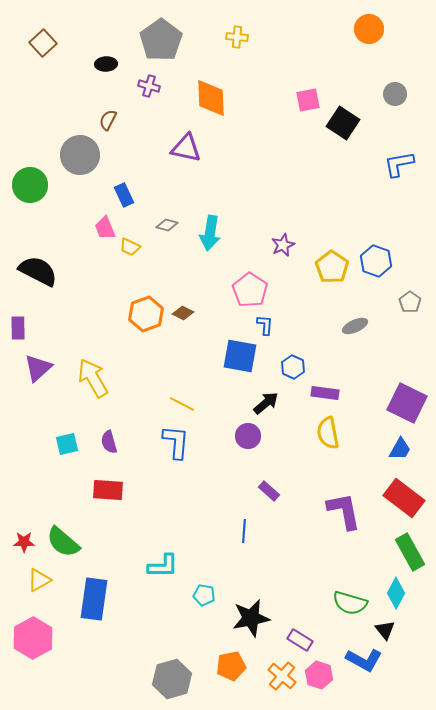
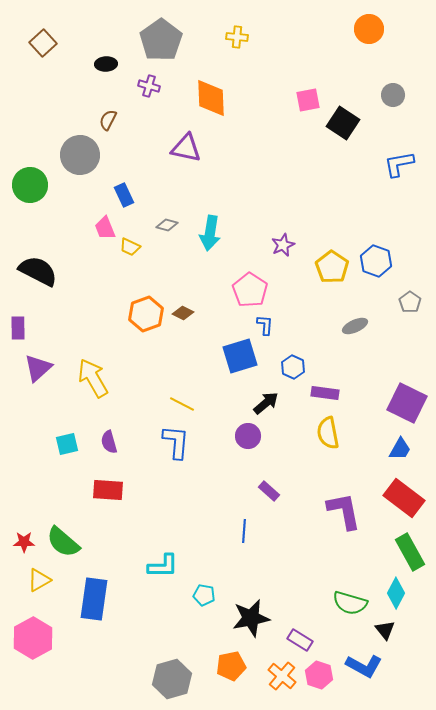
gray circle at (395, 94): moved 2 px left, 1 px down
blue square at (240, 356): rotated 27 degrees counterclockwise
blue L-shape at (364, 660): moved 6 px down
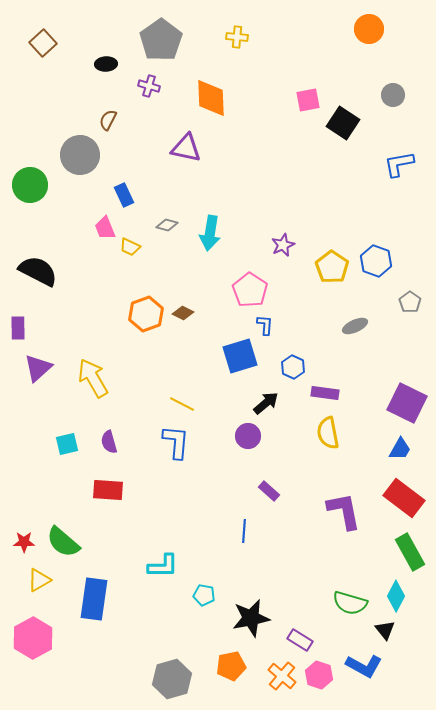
cyan diamond at (396, 593): moved 3 px down
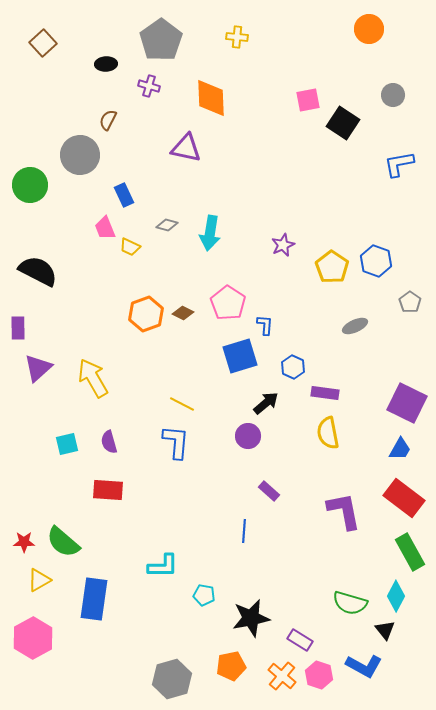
pink pentagon at (250, 290): moved 22 px left, 13 px down
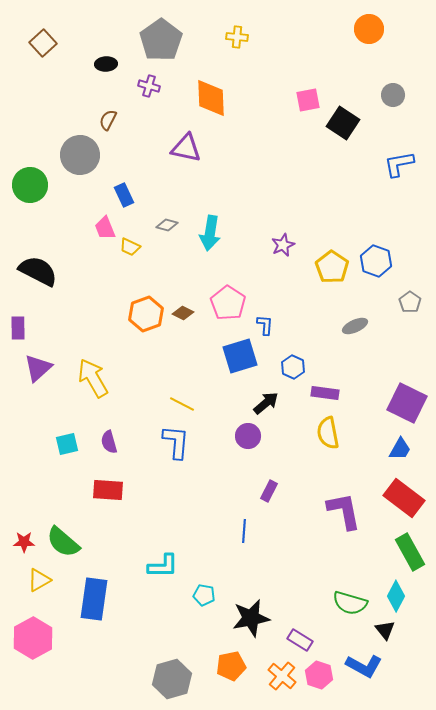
purple rectangle at (269, 491): rotated 75 degrees clockwise
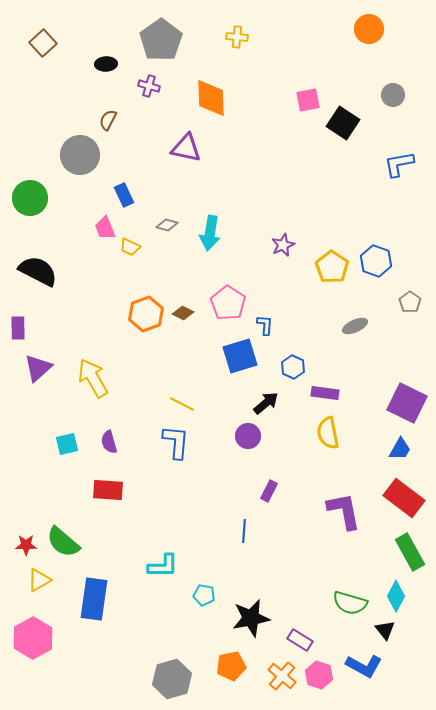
green circle at (30, 185): moved 13 px down
red star at (24, 542): moved 2 px right, 3 px down
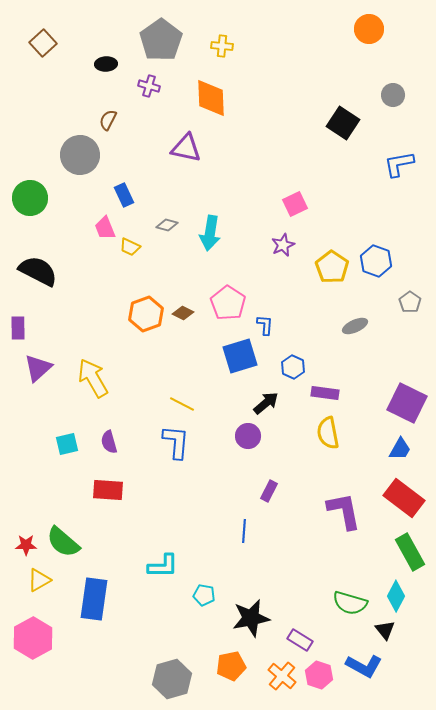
yellow cross at (237, 37): moved 15 px left, 9 px down
pink square at (308, 100): moved 13 px left, 104 px down; rotated 15 degrees counterclockwise
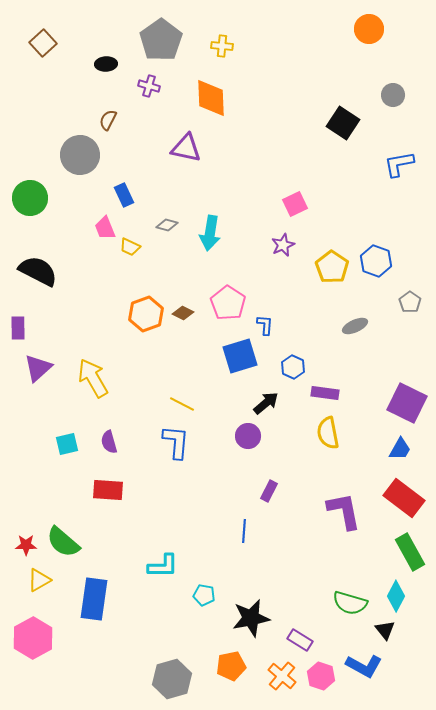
pink hexagon at (319, 675): moved 2 px right, 1 px down
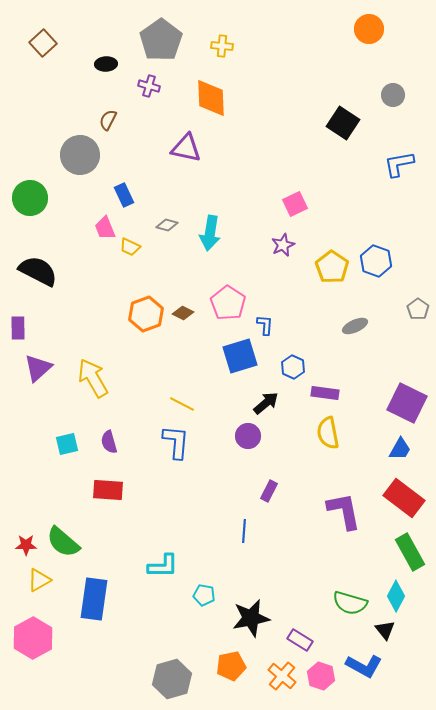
gray pentagon at (410, 302): moved 8 px right, 7 px down
